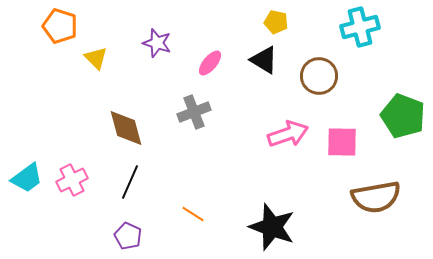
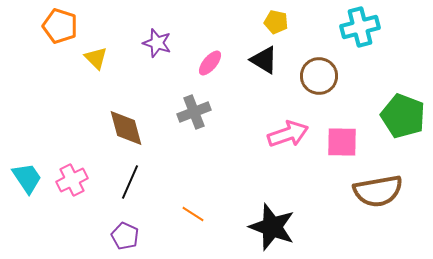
cyan trapezoid: rotated 88 degrees counterclockwise
brown semicircle: moved 2 px right, 6 px up
purple pentagon: moved 3 px left
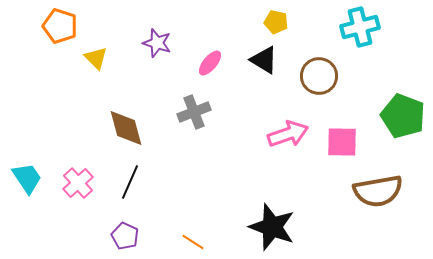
pink cross: moved 6 px right, 3 px down; rotated 16 degrees counterclockwise
orange line: moved 28 px down
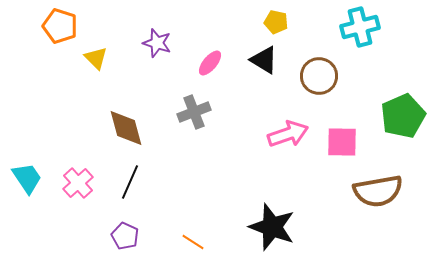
green pentagon: rotated 27 degrees clockwise
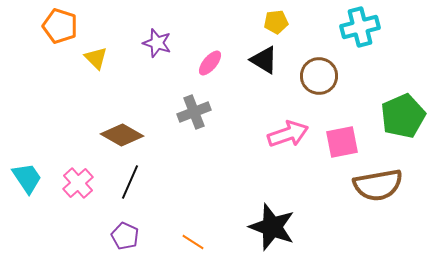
yellow pentagon: rotated 20 degrees counterclockwise
brown diamond: moved 4 px left, 7 px down; rotated 45 degrees counterclockwise
pink square: rotated 12 degrees counterclockwise
brown semicircle: moved 6 px up
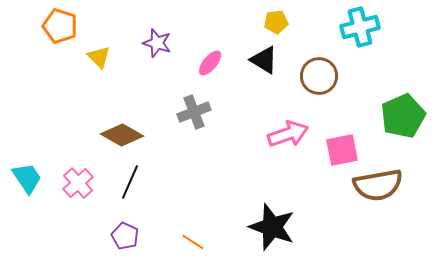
yellow triangle: moved 3 px right, 1 px up
pink square: moved 8 px down
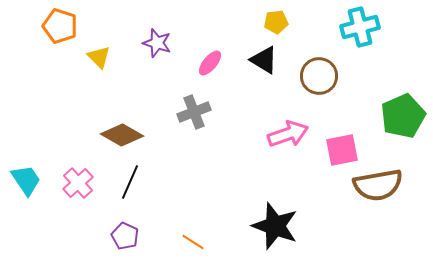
cyan trapezoid: moved 1 px left, 2 px down
black star: moved 3 px right, 1 px up
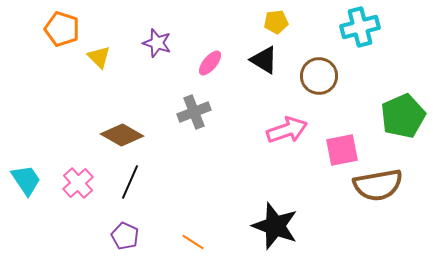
orange pentagon: moved 2 px right, 3 px down
pink arrow: moved 1 px left, 4 px up
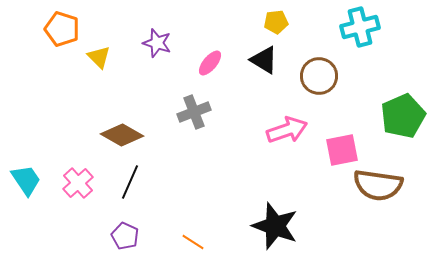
brown semicircle: rotated 18 degrees clockwise
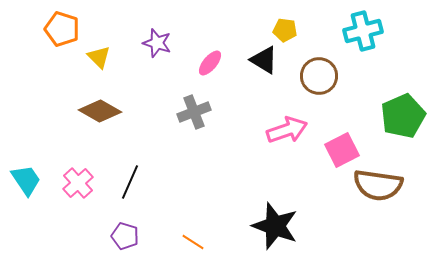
yellow pentagon: moved 9 px right, 8 px down; rotated 15 degrees clockwise
cyan cross: moved 3 px right, 4 px down
brown diamond: moved 22 px left, 24 px up
pink square: rotated 16 degrees counterclockwise
purple pentagon: rotated 8 degrees counterclockwise
